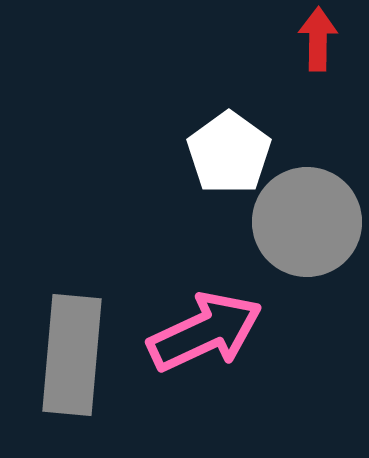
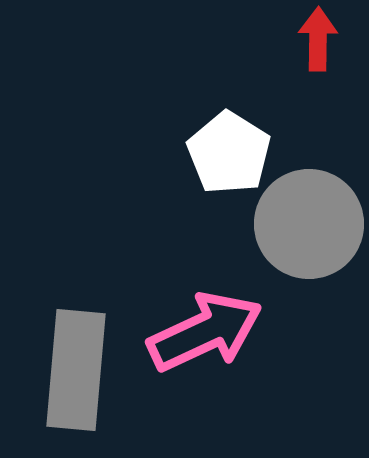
white pentagon: rotated 4 degrees counterclockwise
gray circle: moved 2 px right, 2 px down
gray rectangle: moved 4 px right, 15 px down
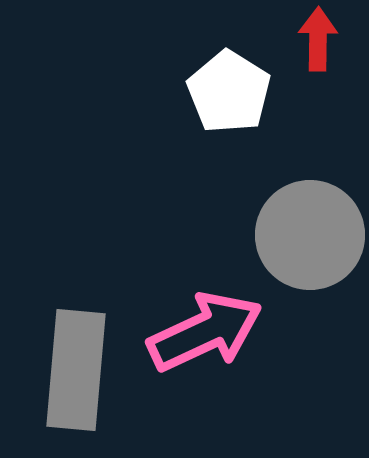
white pentagon: moved 61 px up
gray circle: moved 1 px right, 11 px down
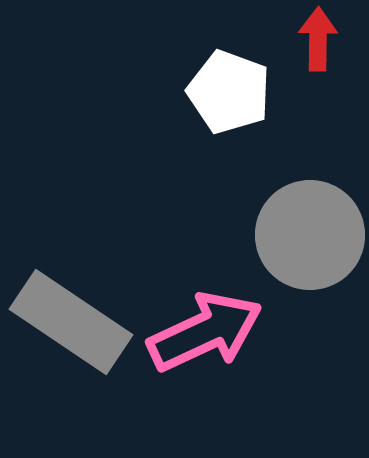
white pentagon: rotated 12 degrees counterclockwise
gray rectangle: moved 5 px left, 48 px up; rotated 61 degrees counterclockwise
